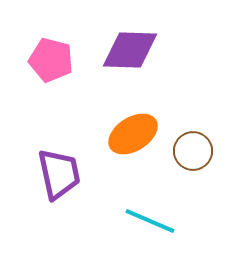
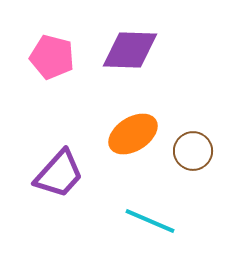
pink pentagon: moved 1 px right, 3 px up
purple trapezoid: rotated 54 degrees clockwise
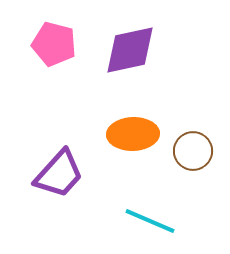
purple diamond: rotated 14 degrees counterclockwise
pink pentagon: moved 2 px right, 13 px up
orange ellipse: rotated 30 degrees clockwise
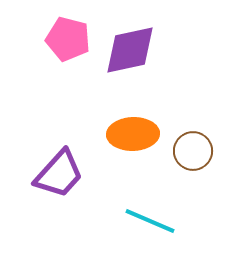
pink pentagon: moved 14 px right, 5 px up
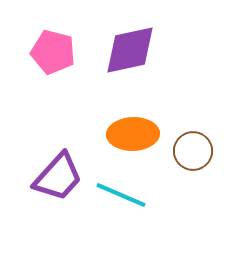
pink pentagon: moved 15 px left, 13 px down
purple trapezoid: moved 1 px left, 3 px down
cyan line: moved 29 px left, 26 px up
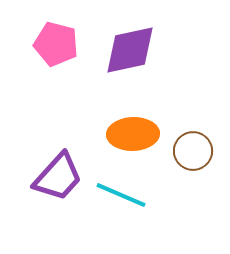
pink pentagon: moved 3 px right, 8 px up
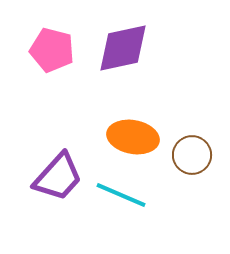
pink pentagon: moved 4 px left, 6 px down
purple diamond: moved 7 px left, 2 px up
orange ellipse: moved 3 px down; rotated 12 degrees clockwise
brown circle: moved 1 px left, 4 px down
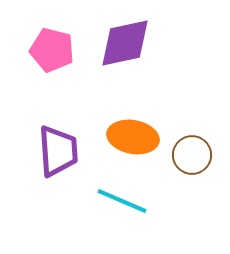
purple diamond: moved 2 px right, 5 px up
purple trapezoid: moved 26 px up; rotated 46 degrees counterclockwise
cyan line: moved 1 px right, 6 px down
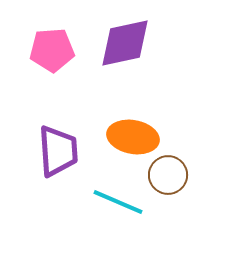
pink pentagon: rotated 18 degrees counterclockwise
brown circle: moved 24 px left, 20 px down
cyan line: moved 4 px left, 1 px down
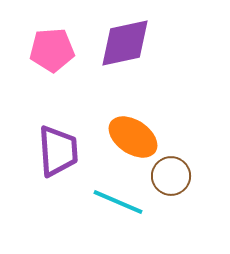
orange ellipse: rotated 24 degrees clockwise
brown circle: moved 3 px right, 1 px down
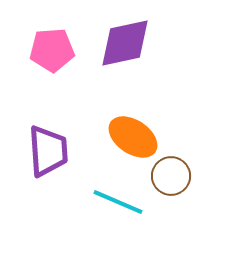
purple trapezoid: moved 10 px left
